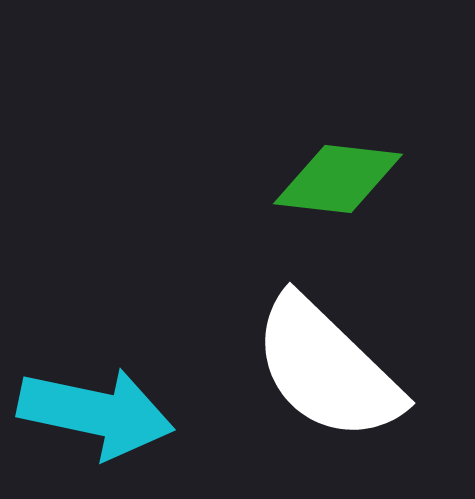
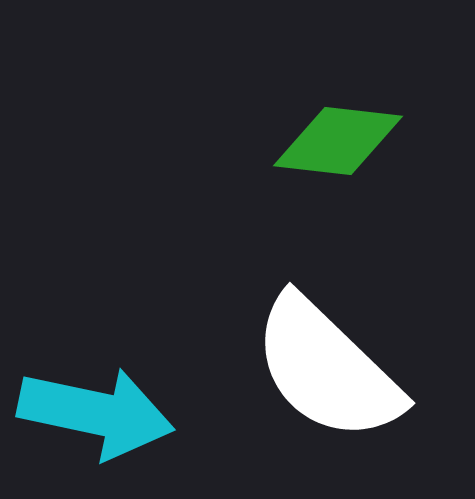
green diamond: moved 38 px up
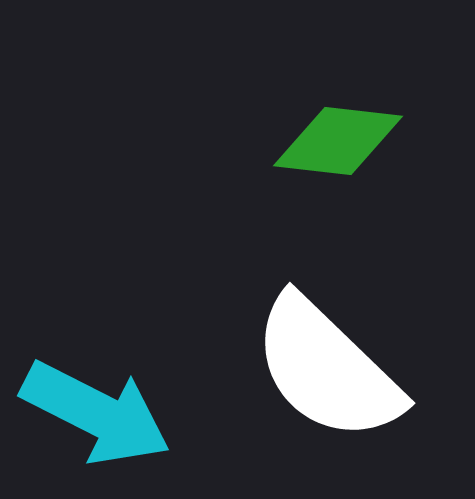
cyan arrow: rotated 15 degrees clockwise
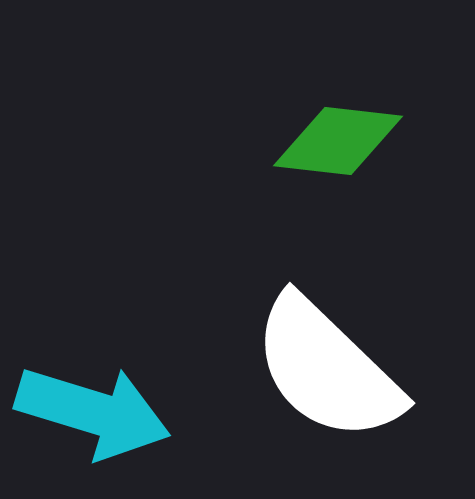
cyan arrow: moved 3 px left, 1 px up; rotated 10 degrees counterclockwise
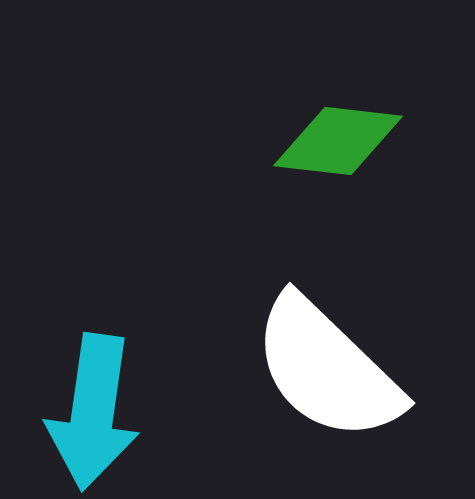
cyan arrow: rotated 81 degrees clockwise
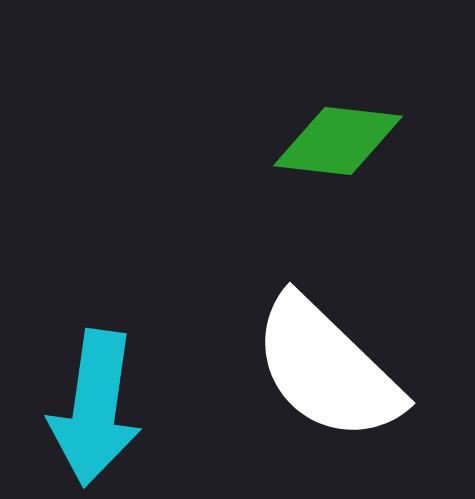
cyan arrow: moved 2 px right, 4 px up
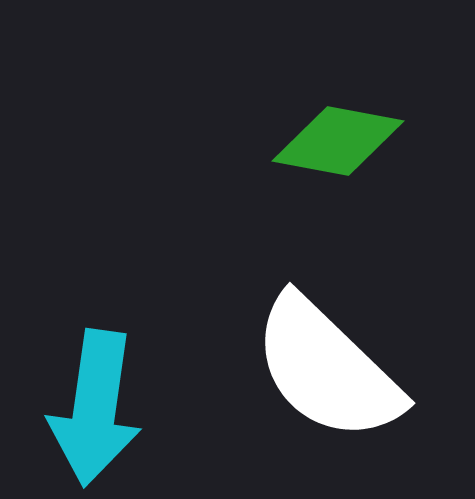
green diamond: rotated 4 degrees clockwise
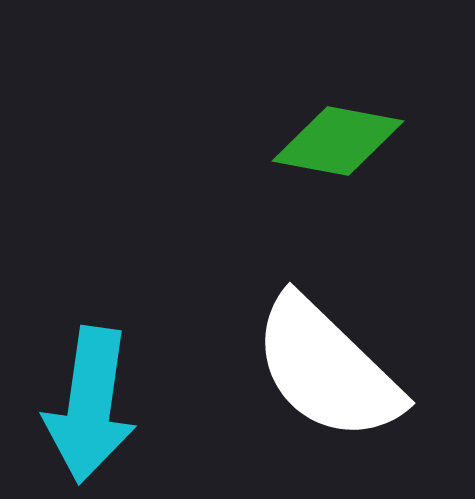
cyan arrow: moved 5 px left, 3 px up
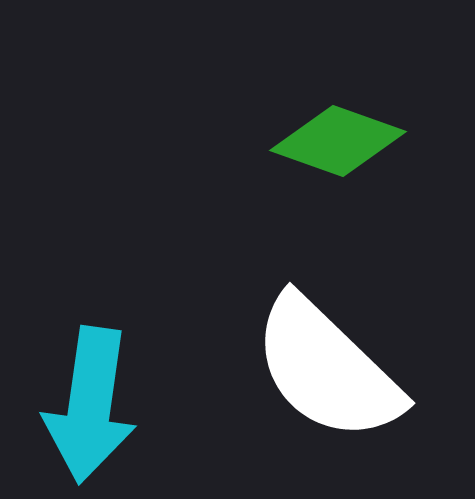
green diamond: rotated 9 degrees clockwise
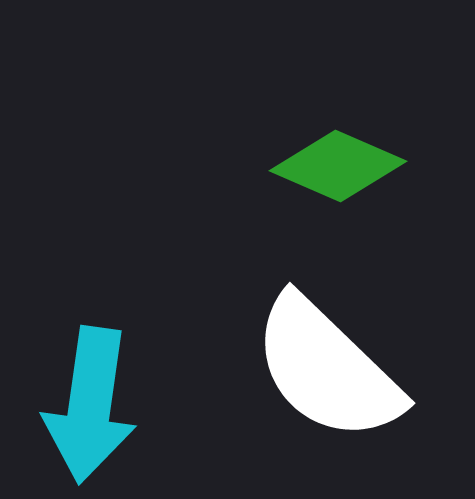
green diamond: moved 25 px down; rotated 4 degrees clockwise
